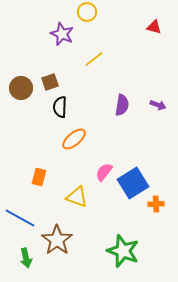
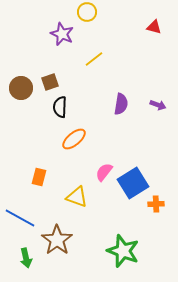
purple semicircle: moved 1 px left, 1 px up
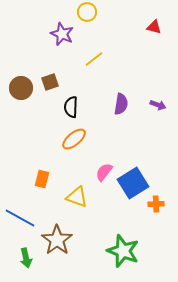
black semicircle: moved 11 px right
orange rectangle: moved 3 px right, 2 px down
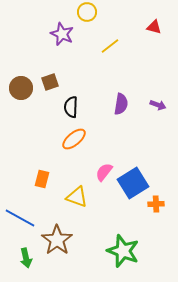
yellow line: moved 16 px right, 13 px up
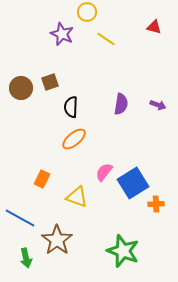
yellow line: moved 4 px left, 7 px up; rotated 72 degrees clockwise
orange rectangle: rotated 12 degrees clockwise
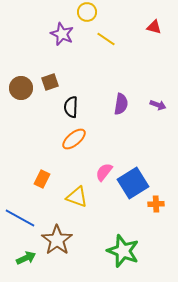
green arrow: rotated 102 degrees counterclockwise
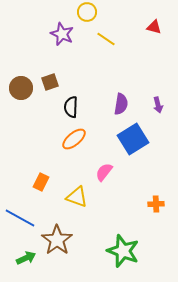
purple arrow: rotated 56 degrees clockwise
orange rectangle: moved 1 px left, 3 px down
blue square: moved 44 px up
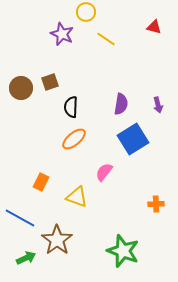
yellow circle: moved 1 px left
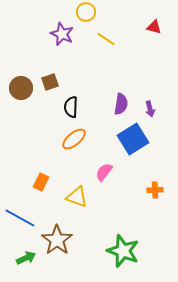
purple arrow: moved 8 px left, 4 px down
orange cross: moved 1 px left, 14 px up
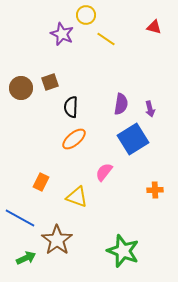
yellow circle: moved 3 px down
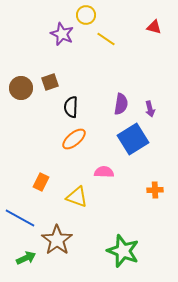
pink semicircle: rotated 54 degrees clockwise
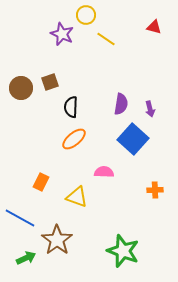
blue square: rotated 16 degrees counterclockwise
